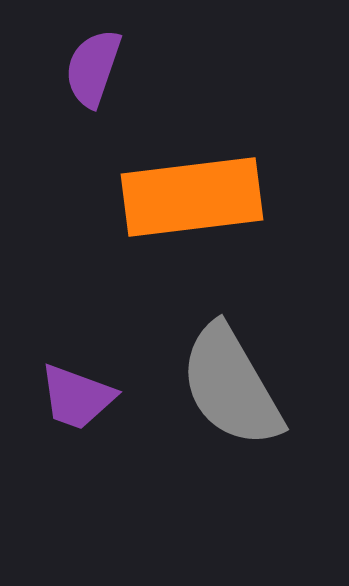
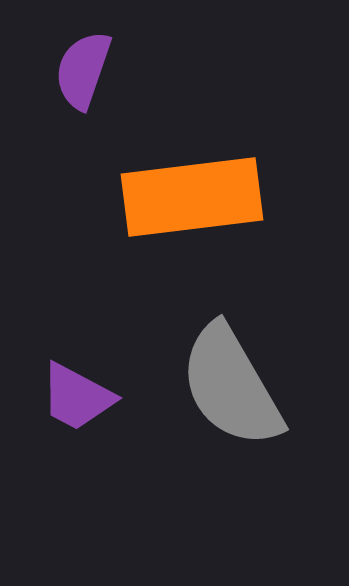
purple semicircle: moved 10 px left, 2 px down
purple trapezoid: rotated 8 degrees clockwise
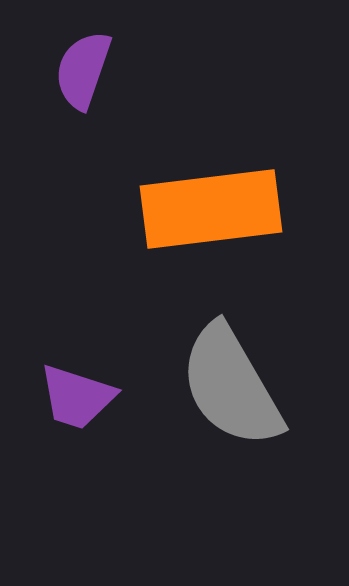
orange rectangle: moved 19 px right, 12 px down
purple trapezoid: rotated 10 degrees counterclockwise
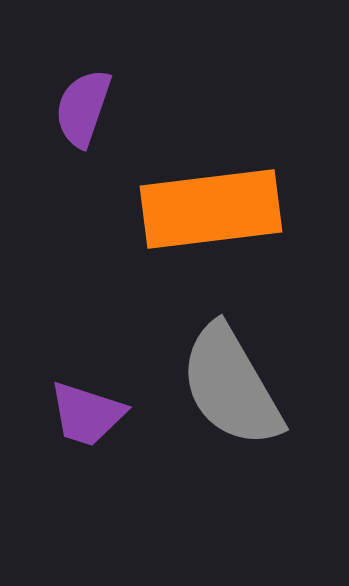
purple semicircle: moved 38 px down
purple trapezoid: moved 10 px right, 17 px down
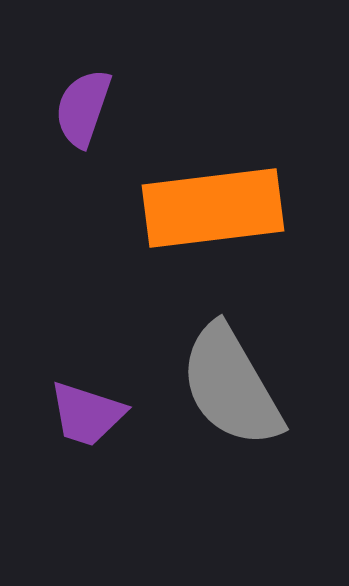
orange rectangle: moved 2 px right, 1 px up
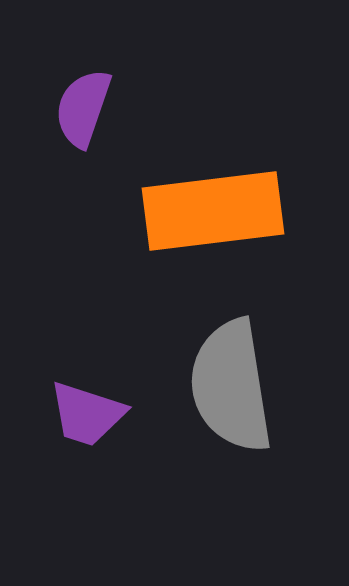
orange rectangle: moved 3 px down
gray semicircle: rotated 21 degrees clockwise
